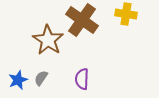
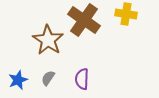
brown cross: moved 2 px right
gray semicircle: moved 7 px right
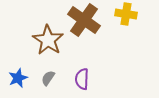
blue star: moved 2 px up
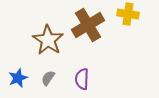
yellow cross: moved 2 px right
brown cross: moved 4 px right, 5 px down; rotated 24 degrees clockwise
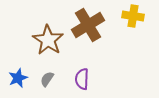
yellow cross: moved 5 px right, 2 px down
gray semicircle: moved 1 px left, 1 px down
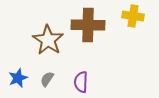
brown cross: rotated 32 degrees clockwise
purple semicircle: moved 1 px left, 3 px down
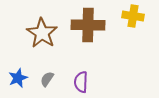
brown star: moved 6 px left, 7 px up
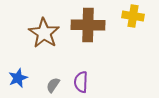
brown star: moved 2 px right
gray semicircle: moved 6 px right, 6 px down
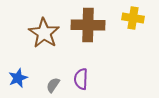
yellow cross: moved 2 px down
purple semicircle: moved 3 px up
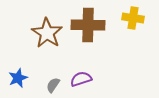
brown star: moved 3 px right
purple semicircle: rotated 70 degrees clockwise
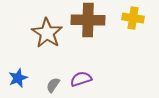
brown cross: moved 5 px up
